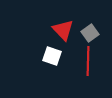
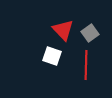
red line: moved 2 px left, 4 px down
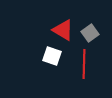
red triangle: rotated 15 degrees counterclockwise
red line: moved 2 px left, 1 px up
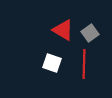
white square: moved 7 px down
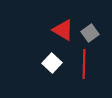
white square: rotated 24 degrees clockwise
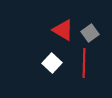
red line: moved 1 px up
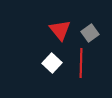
red triangle: moved 3 px left; rotated 20 degrees clockwise
red line: moved 3 px left
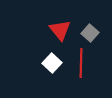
gray square: rotated 12 degrees counterclockwise
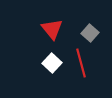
red triangle: moved 8 px left, 1 px up
red line: rotated 16 degrees counterclockwise
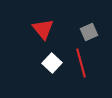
red triangle: moved 9 px left
gray square: moved 1 px left, 1 px up; rotated 24 degrees clockwise
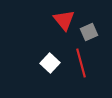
red triangle: moved 21 px right, 9 px up
white square: moved 2 px left
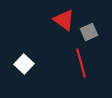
red triangle: rotated 15 degrees counterclockwise
white square: moved 26 px left, 1 px down
